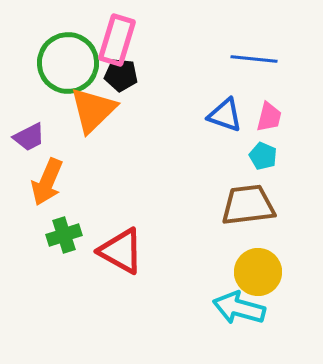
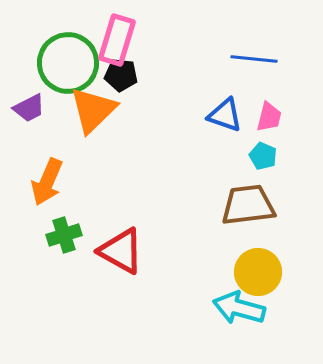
purple trapezoid: moved 29 px up
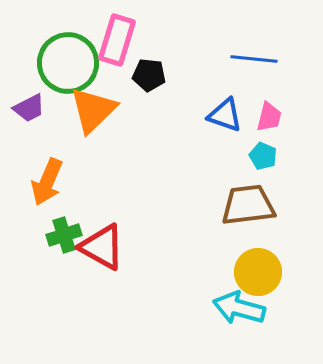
black pentagon: moved 28 px right
red triangle: moved 19 px left, 4 px up
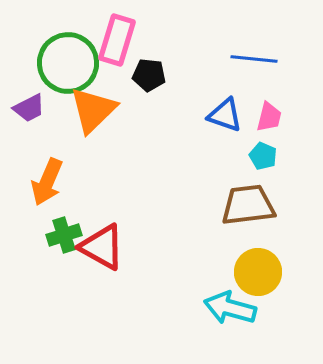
cyan arrow: moved 9 px left
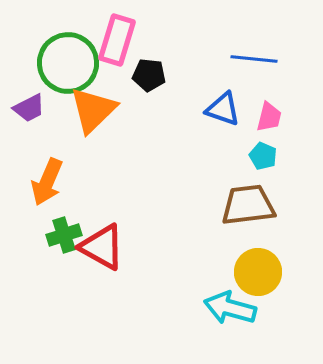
blue triangle: moved 2 px left, 6 px up
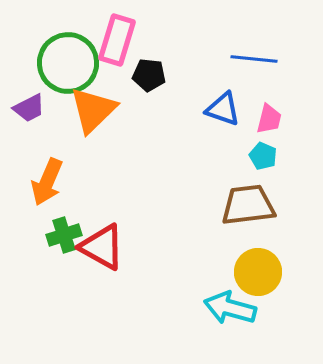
pink trapezoid: moved 2 px down
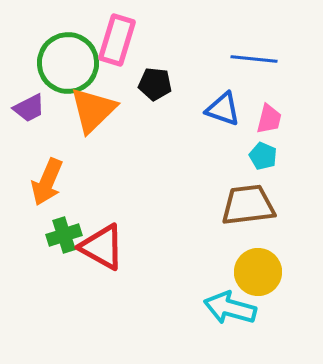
black pentagon: moved 6 px right, 9 px down
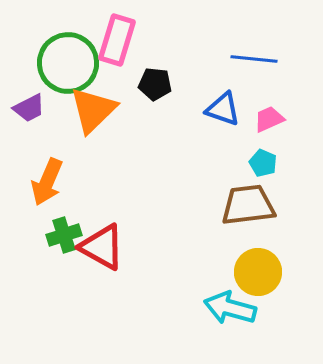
pink trapezoid: rotated 128 degrees counterclockwise
cyan pentagon: moved 7 px down
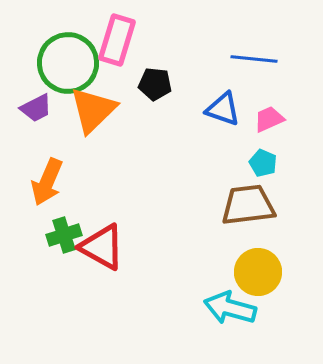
purple trapezoid: moved 7 px right
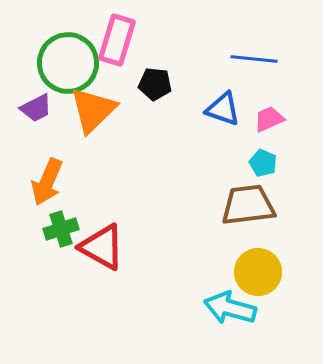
green cross: moved 3 px left, 6 px up
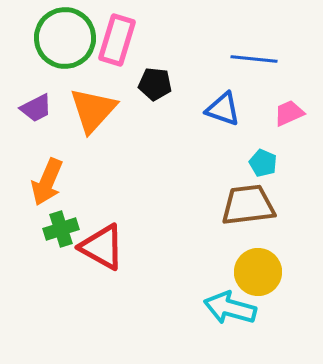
green circle: moved 3 px left, 25 px up
orange triangle: rotated 4 degrees counterclockwise
pink trapezoid: moved 20 px right, 6 px up
